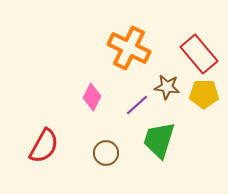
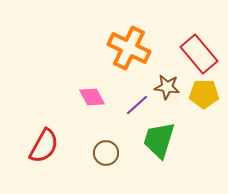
pink diamond: rotated 56 degrees counterclockwise
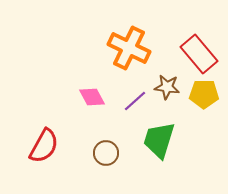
purple line: moved 2 px left, 4 px up
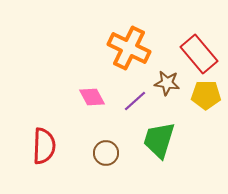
brown star: moved 4 px up
yellow pentagon: moved 2 px right, 1 px down
red semicircle: rotated 27 degrees counterclockwise
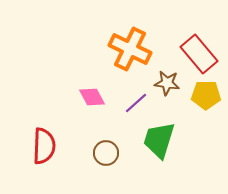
orange cross: moved 1 px right, 1 px down
purple line: moved 1 px right, 2 px down
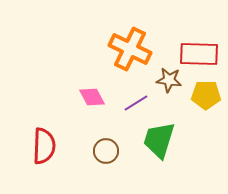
red rectangle: rotated 48 degrees counterclockwise
brown star: moved 2 px right, 3 px up
purple line: rotated 10 degrees clockwise
brown circle: moved 2 px up
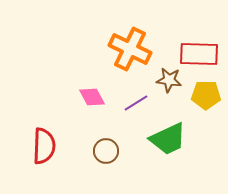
green trapezoid: moved 9 px right, 1 px up; rotated 132 degrees counterclockwise
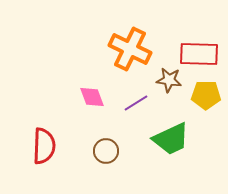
pink diamond: rotated 8 degrees clockwise
green trapezoid: moved 3 px right
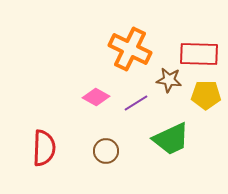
pink diamond: moved 4 px right; rotated 40 degrees counterclockwise
red semicircle: moved 2 px down
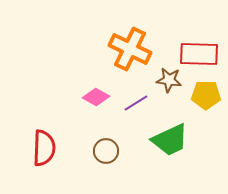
green trapezoid: moved 1 px left, 1 px down
